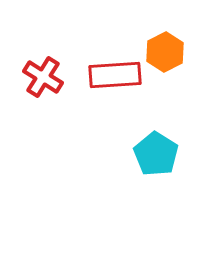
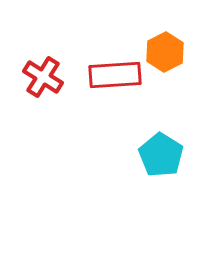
cyan pentagon: moved 5 px right, 1 px down
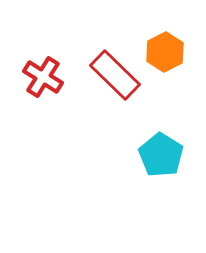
red rectangle: rotated 48 degrees clockwise
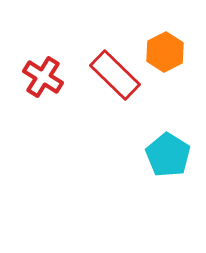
cyan pentagon: moved 7 px right
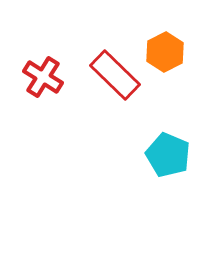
cyan pentagon: rotated 9 degrees counterclockwise
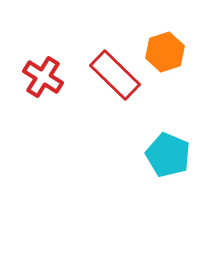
orange hexagon: rotated 9 degrees clockwise
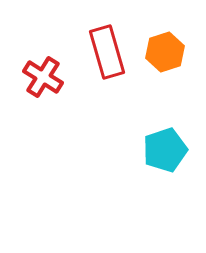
red rectangle: moved 8 px left, 23 px up; rotated 30 degrees clockwise
cyan pentagon: moved 3 px left, 5 px up; rotated 30 degrees clockwise
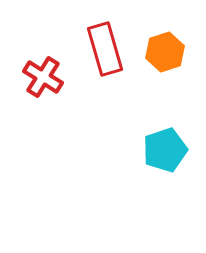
red rectangle: moved 2 px left, 3 px up
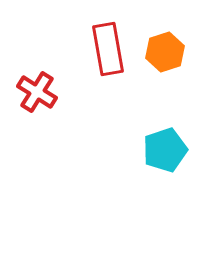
red rectangle: moved 3 px right; rotated 6 degrees clockwise
red cross: moved 6 px left, 15 px down
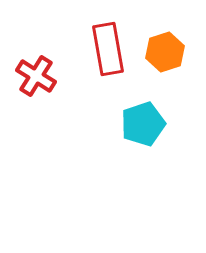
red cross: moved 1 px left, 16 px up
cyan pentagon: moved 22 px left, 26 px up
